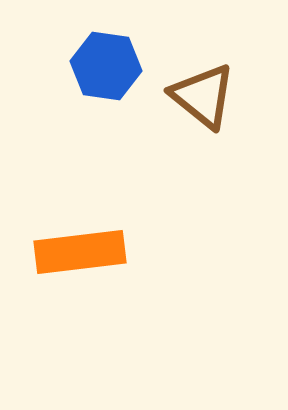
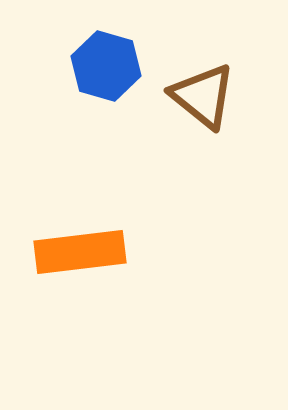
blue hexagon: rotated 8 degrees clockwise
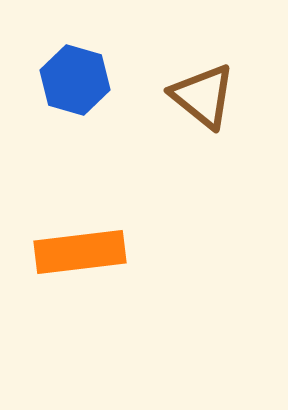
blue hexagon: moved 31 px left, 14 px down
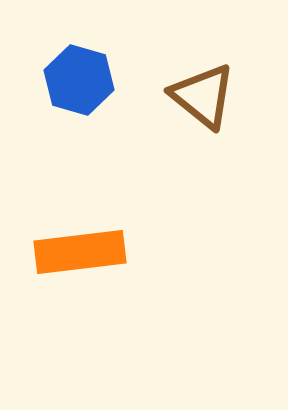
blue hexagon: moved 4 px right
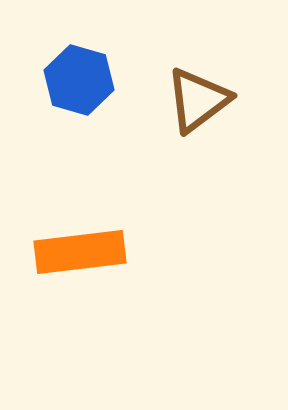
brown triangle: moved 5 px left, 4 px down; rotated 44 degrees clockwise
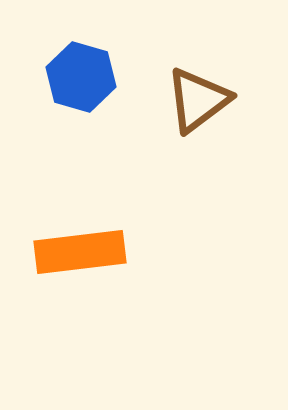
blue hexagon: moved 2 px right, 3 px up
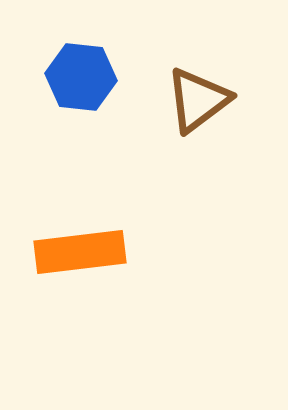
blue hexagon: rotated 10 degrees counterclockwise
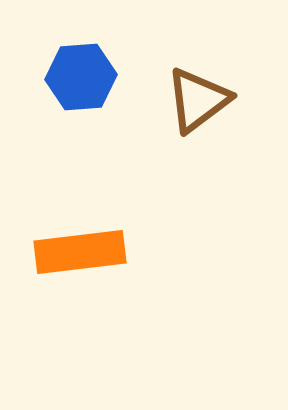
blue hexagon: rotated 10 degrees counterclockwise
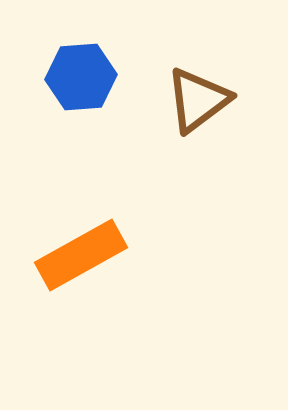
orange rectangle: moved 1 px right, 3 px down; rotated 22 degrees counterclockwise
